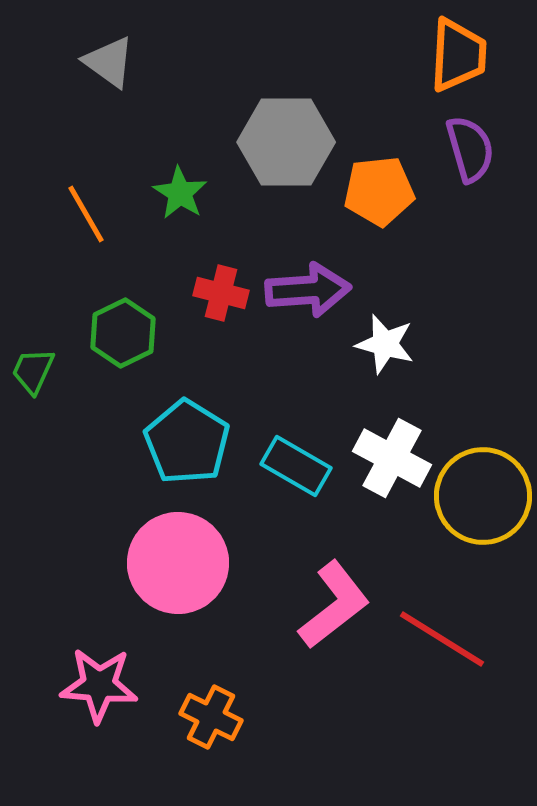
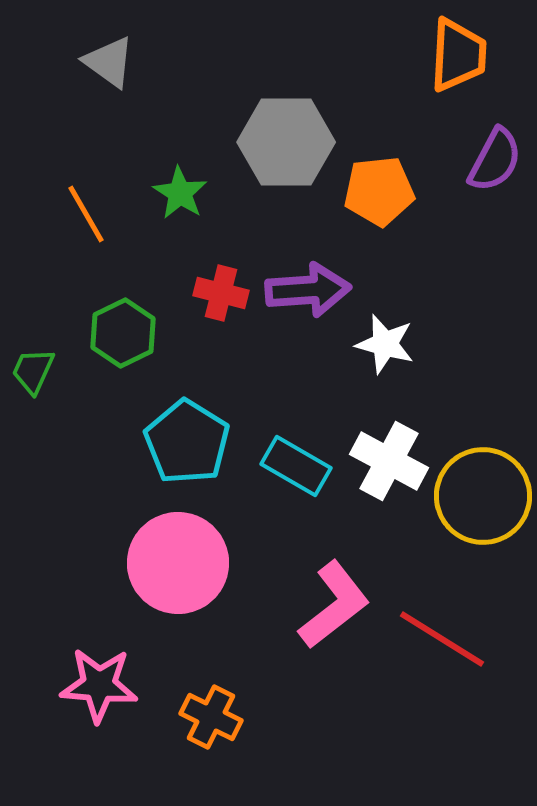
purple semicircle: moved 25 px right, 11 px down; rotated 44 degrees clockwise
white cross: moved 3 px left, 3 px down
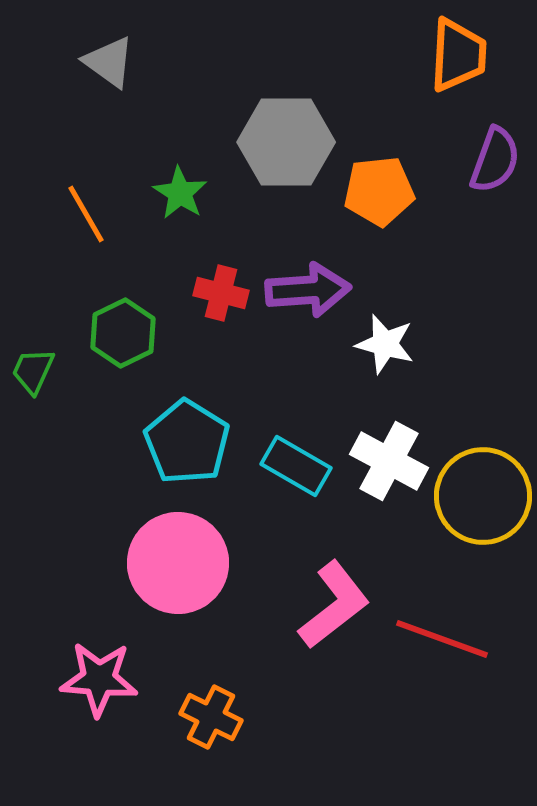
purple semicircle: rotated 8 degrees counterclockwise
red line: rotated 12 degrees counterclockwise
pink star: moved 6 px up
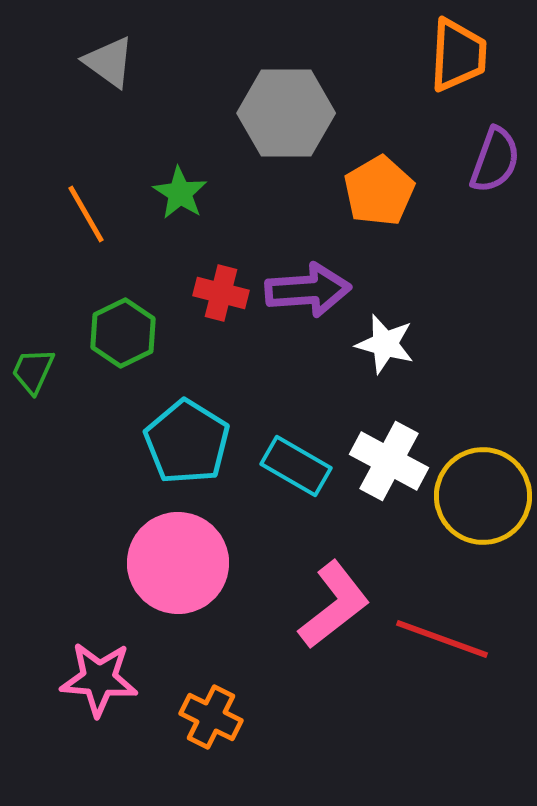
gray hexagon: moved 29 px up
orange pentagon: rotated 24 degrees counterclockwise
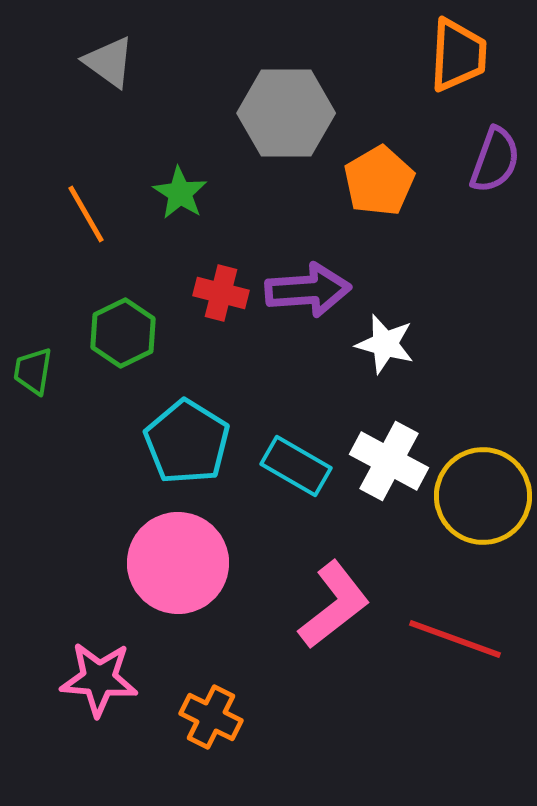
orange pentagon: moved 10 px up
green trapezoid: rotated 15 degrees counterclockwise
red line: moved 13 px right
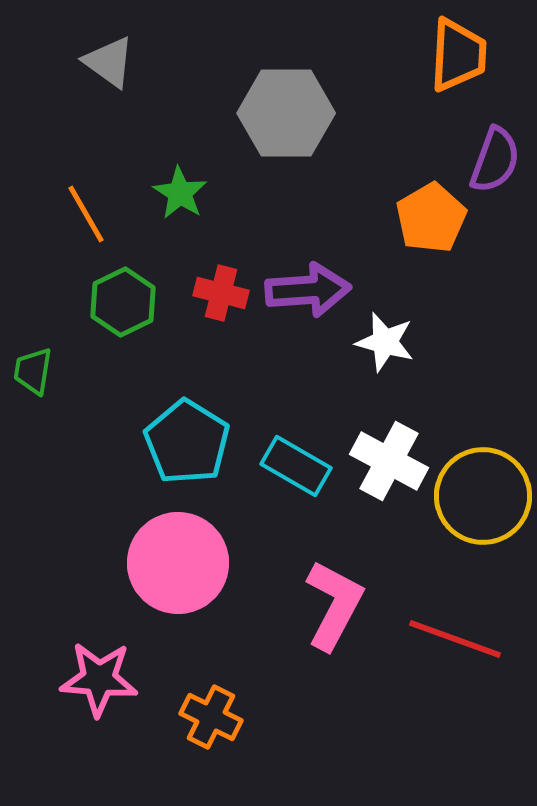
orange pentagon: moved 52 px right, 37 px down
green hexagon: moved 31 px up
white star: moved 2 px up
pink L-shape: rotated 24 degrees counterclockwise
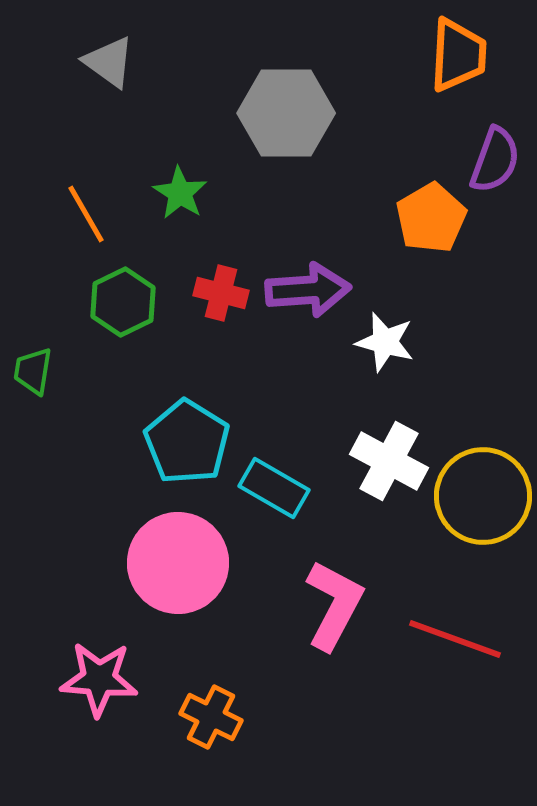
cyan rectangle: moved 22 px left, 22 px down
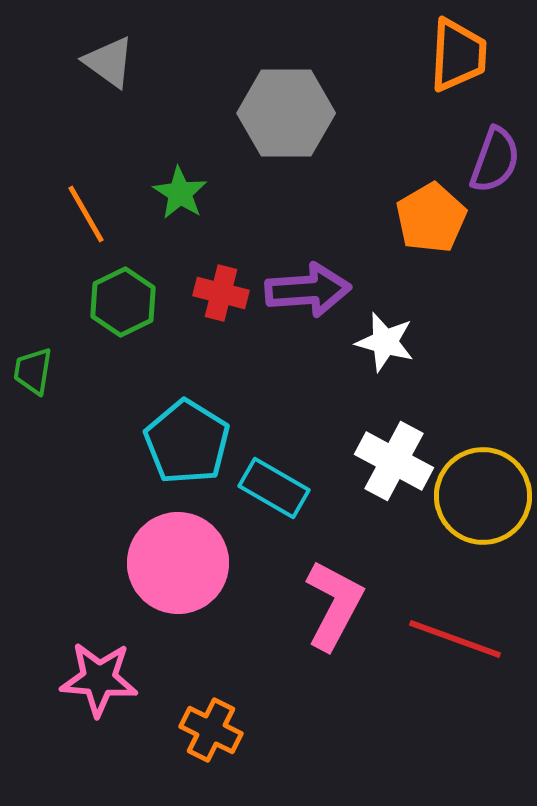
white cross: moved 5 px right
orange cross: moved 13 px down
